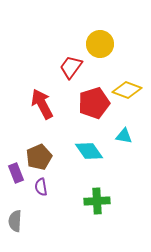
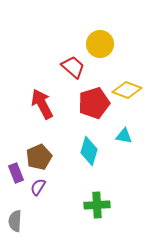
red trapezoid: moved 2 px right; rotated 95 degrees clockwise
cyan diamond: rotated 52 degrees clockwise
purple semicircle: moved 3 px left; rotated 42 degrees clockwise
green cross: moved 4 px down
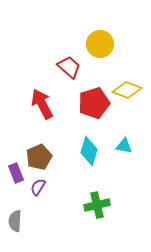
red trapezoid: moved 4 px left
cyan triangle: moved 10 px down
green cross: rotated 10 degrees counterclockwise
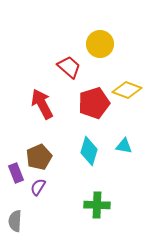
green cross: rotated 15 degrees clockwise
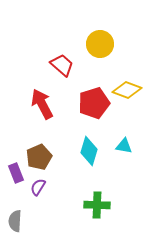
red trapezoid: moved 7 px left, 2 px up
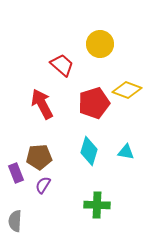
cyan triangle: moved 2 px right, 6 px down
brown pentagon: rotated 20 degrees clockwise
purple semicircle: moved 5 px right, 2 px up
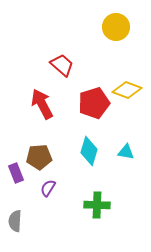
yellow circle: moved 16 px right, 17 px up
purple semicircle: moved 5 px right, 3 px down
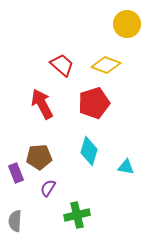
yellow circle: moved 11 px right, 3 px up
yellow diamond: moved 21 px left, 25 px up
cyan triangle: moved 15 px down
green cross: moved 20 px left, 10 px down; rotated 15 degrees counterclockwise
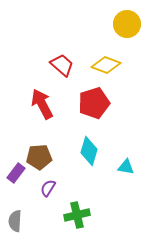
purple rectangle: rotated 60 degrees clockwise
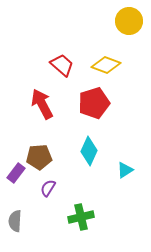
yellow circle: moved 2 px right, 3 px up
cyan diamond: rotated 8 degrees clockwise
cyan triangle: moved 1 px left, 3 px down; rotated 42 degrees counterclockwise
green cross: moved 4 px right, 2 px down
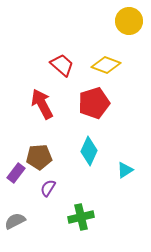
gray semicircle: rotated 60 degrees clockwise
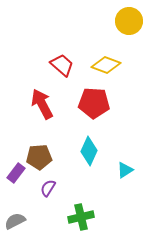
red pentagon: rotated 20 degrees clockwise
